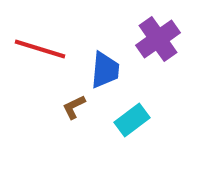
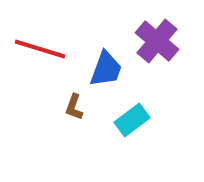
purple cross: moved 1 px left, 2 px down; rotated 15 degrees counterclockwise
blue trapezoid: moved 1 px right, 1 px up; rotated 15 degrees clockwise
brown L-shape: rotated 44 degrees counterclockwise
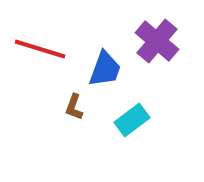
blue trapezoid: moved 1 px left
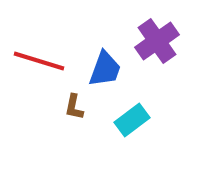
purple cross: rotated 15 degrees clockwise
red line: moved 1 px left, 12 px down
brown L-shape: rotated 8 degrees counterclockwise
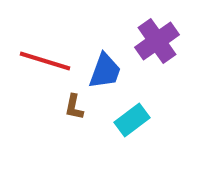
red line: moved 6 px right
blue trapezoid: moved 2 px down
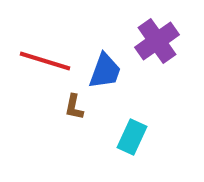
cyan rectangle: moved 17 px down; rotated 28 degrees counterclockwise
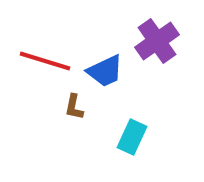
blue trapezoid: rotated 45 degrees clockwise
